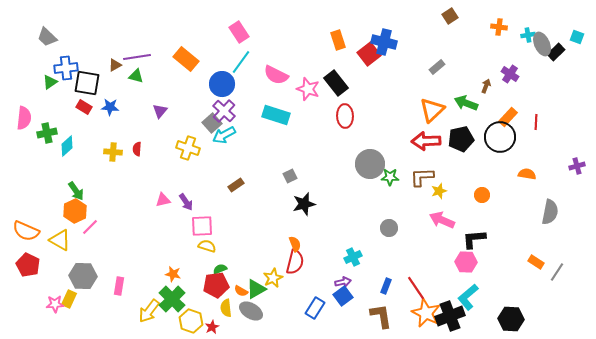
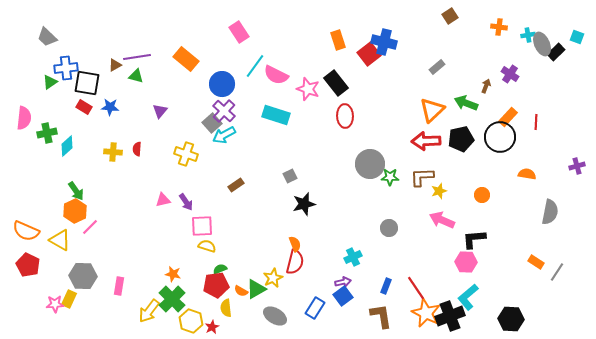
cyan line at (241, 62): moved 14 px right, 4 px down
yellow cross at (188, 148): moved 2 px left, 6 px down
gray ellipse at (251, 311): moved 24 px right, 5 px down
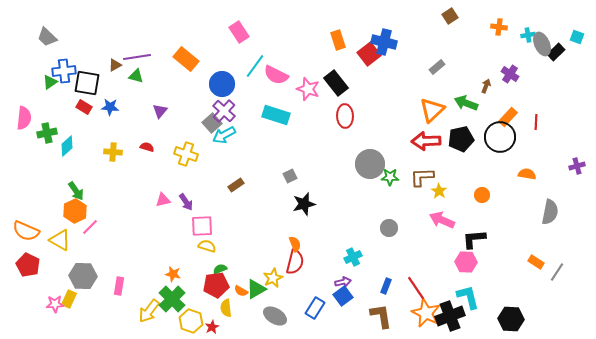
blue cross at (66, 68): moved 2 px left, 3 px down
red semicircle at (137, 149): moved 10 px right, 2 px up; rotated 104 degrees clockwise
yellow star at (439, 191): rotated 21 degrees counterclockwise
cyan L-shape at (468, 297): rotated 116 degrees clockwise
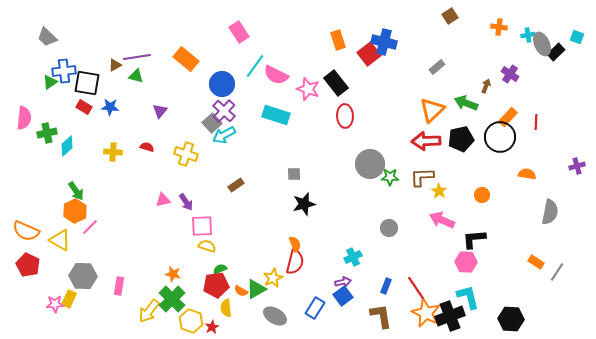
gray square at (290, 176): moved 4 px right, 2 px up; rotated 24 degrees clockwise
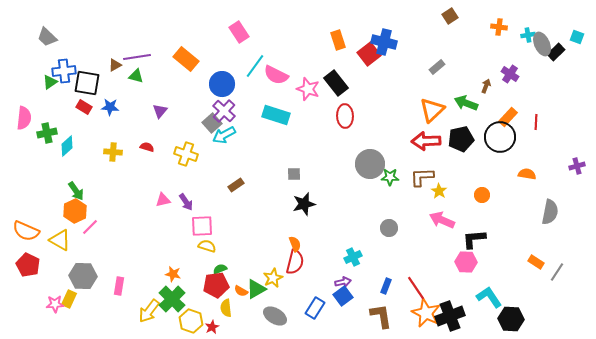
cyan L-shape at (468, 297): moved 21 px right; rotated 20 degrees counterclockwise
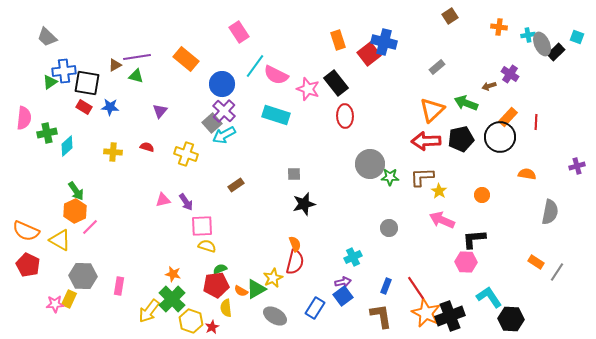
brown arrow at (486, 86): moved 3 px right; rotated 128 degrees counterclockwise
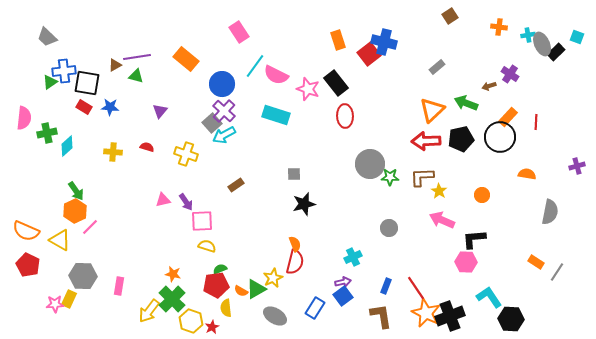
pink square at (202, 226): moved 5 px up
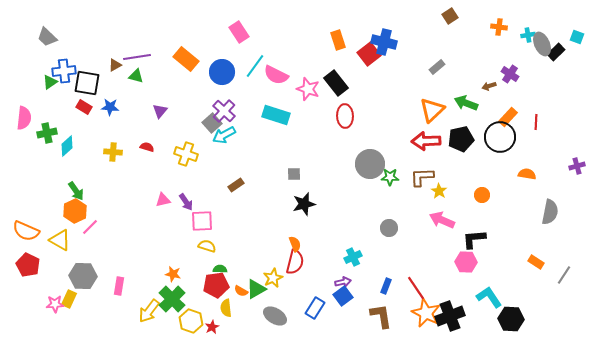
blue circle at (222, 84): moved 12 px up
green semicircle at (220, 269): rotated 24 degrees clockwise
gray line at (557, 272): moved 7 px right, 3 px down
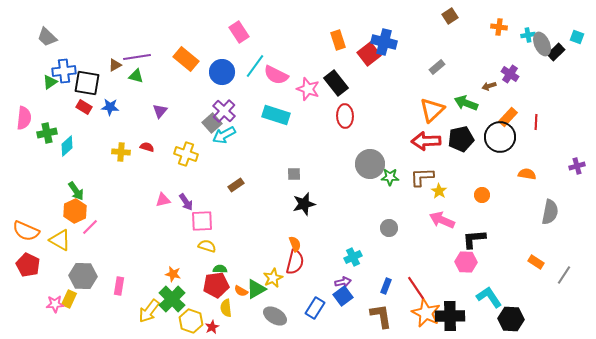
yellow cross at (113, 152): moved 8 px right
black cross at (450, 316): rotated 20 degrees clockwise
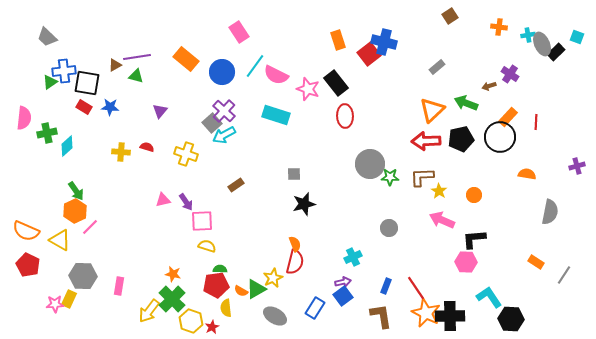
orange circle at (482, 195): moved 8 px left
